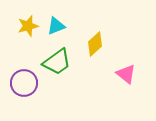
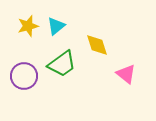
cyan triangle: rotated 18 degrees counterclockwise
yellow diamond: moved 2 px right, 1 px down; rotated 65 degrees counterclockwise
green trapezoid: moved 5 px right, 2 px down
purple circle: moved 7 px up
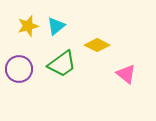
yellow diamond: rotated 45 degrees counterclockwise
purple circle: moved 5 px left, 7 px up
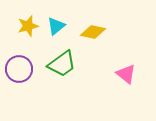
yellow diamond: moved 4 px left, 13 px up; rotated 15 degrees counterclockwise
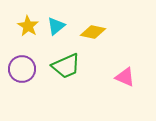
yellow star: rotated 25 degrees counterclockwise
green trapezoid: moved 4 px right, 2 px down; rotated 12 degrees clockwise
purple circle: moved 3 px right
pink triangle: moved 1 px left, 3 px down; rotated 15 degrees counterclockwise
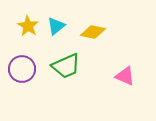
pink triangle: moved 1 px up
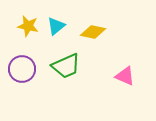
yellow star: rotated 20 degrees counterclockwise
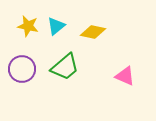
green trapezoid: moved 1 px left, 1 px down; rotated 16 degrees counterclockwise
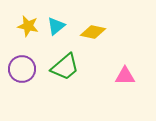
pink triangle: rotated 25 degrees counterclockwise
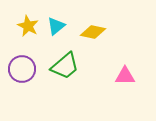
yellow star: rotated 15 degrees clockwise
green trapezoid: moved 1 px up
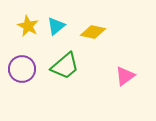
pink triangle: rotated 35 degrees counterclockwise
